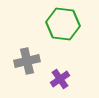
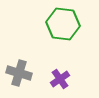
gray cross: moved 8 px left, 12 px down; rotated 30 degrees clockwise
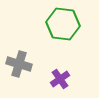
gray cross: moved 9 px up
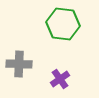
gray cross: rotated 15 degrees counterclockwise
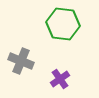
gray cross: moved 2 px right, 3 px up; rotated 20 degrees clockwise
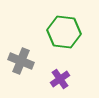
green hexagon: moved 1 px right, 8 px down
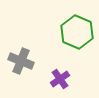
green hexagon: moved 13 px right; rotated 16 degrees clockwise
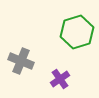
green hexagon: rotated 20 degrees clockwise
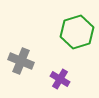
purple cross: rotated 24 degrees counterclockwise
